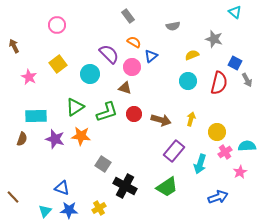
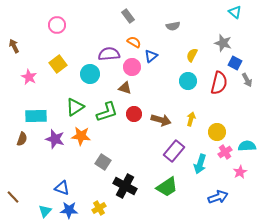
gray star at (214, 39): moved 9 px right, 4 px down
purple semicircle at (109, 54): rotated 50 degrees counterclockwise
yellow semicircle at (192, 55): rotated 40 degrees counterclockwise
gray square at (103, 164): moved 2 px up
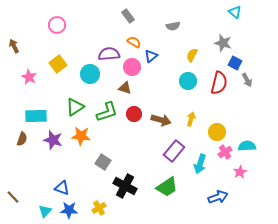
purple star at (55, 139): moved 2 px left, 1 px down
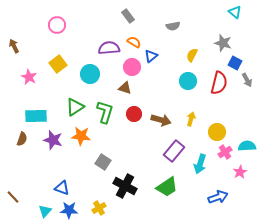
purple semicircle at (109, 54): moved 6 px up
green L-shape at (107, 112): moved 2 px left; rotated 55 degrees counterclockwise
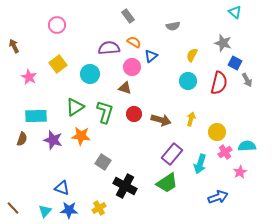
purple rectangle at (174, 151): moved 2 px left, 3 px down
green trapezoid at (167, 187): moved 4 px up
brown line at (13, 197): moved 11 px down
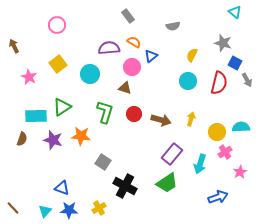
green triangle at (75, 107): moved 13 px left
cyan semicircle at (247, 146): moved 6 px left, 19 px up
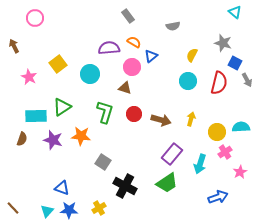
pink circle at (57, 25): moved 22 px left, 7 px up
cyan triangle at (45, 211): moved 2 px right
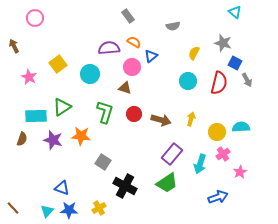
yellow semicircle at (192, 55): moved 2 px right, 2 px up
pink cross at (225, 152): moved 2 px left, 2 px down
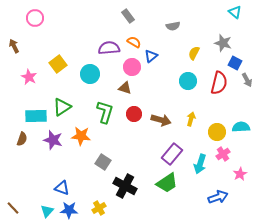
pink star at (240, 172): moved 2 px down
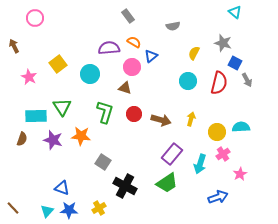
green triangle at (62, 107): rotated 30 degrees counterclockwise
